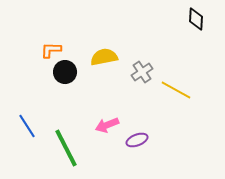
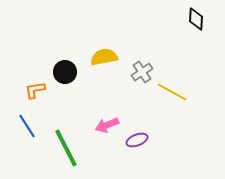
orange L-shape: moved 16 px left, 40 px down; rotated 10 degrees counterclockwise
yellow line: moved 4 px left, 2 px down
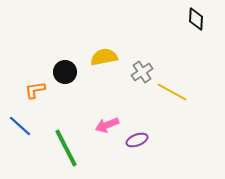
blue line: moved 7 px left; rotated 15 degrees counterclockwise
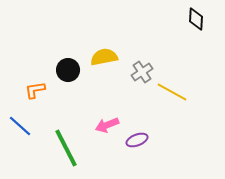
black circle: moved 3 px right, 2 px up
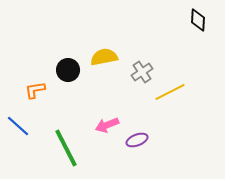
black diamond: moved 2 px right, 1 px down
yellow line: moved 2 px left; rotated 56 degrees counterclockwise
blue line: moved 2 px left
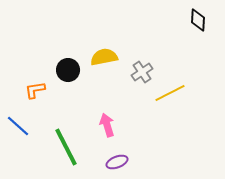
yellow line: moved 1 px down
pink arrow: rotated 95 degrees clockwise
purple ellipse: moved 20 px left, 22 px down
green line: moved 1 px up
